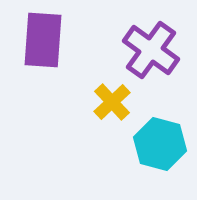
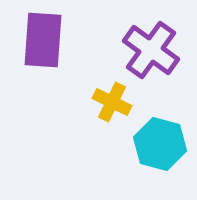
yellow cross: rotated 21 degrees counterclockwise
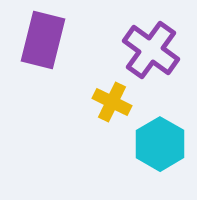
purple rectangle: rotated 10 degrees clockwise
cyan hexagon: rotated 15 degrees clockwise
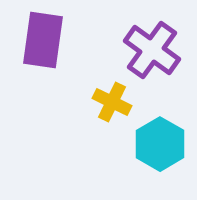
purple rectangle: rotated 6 degrees counterclockwise
purple cross: moved 1 px right
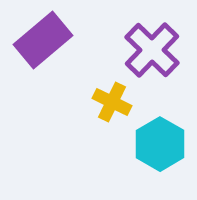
purple rectangle: rotated 42 degrees clockwise
purple cross: rotated 8 degrees clockwise
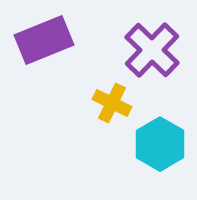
purple rectangle: moved 1 px right; rotated 18 degrees clockwise
yellow cross: moved 1 px down
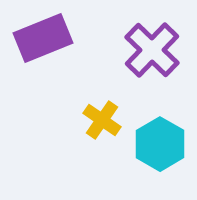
purple rectangle: moved 1 px left, 2 px up
yellow cross: moved 10 px left, 17 px down; rotated 9 degrees clockwise
